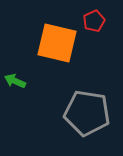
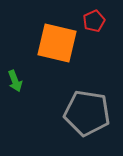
green arrow: rotated 135 degrees counterclockwise
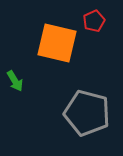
green arrow: rotated 10 degrees counterclockwise
gray pentagon: rotated 6 degrees clockwise
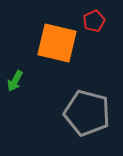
green arrow: rotated 60 degrees clockwise
